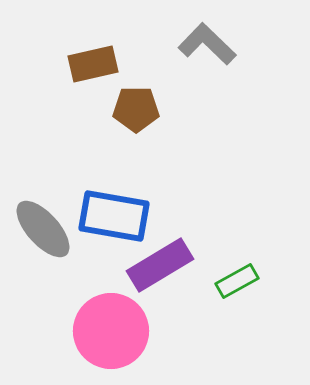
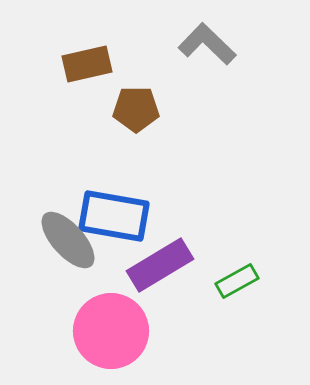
brown rectangle: moved 6 px left
gray ellipse: moved 25 px right, 11 px down
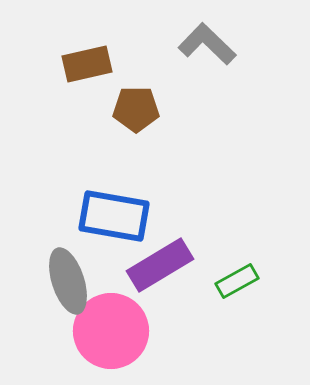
gray ellipse: moved 41 px down; rotated 24 degrees clockwise
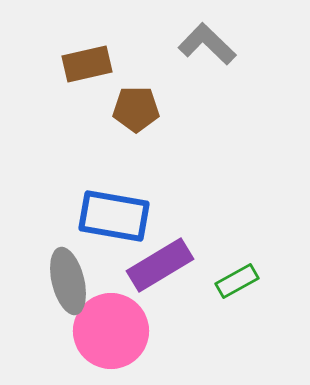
gray ellipse: rotated 4 degrees clockwise
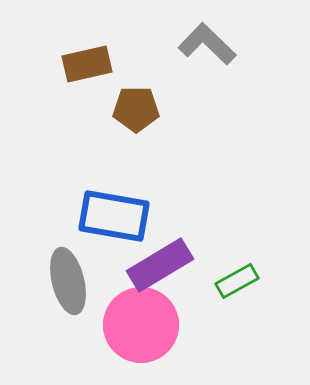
pink circle: moved 30 px right, 6 px up
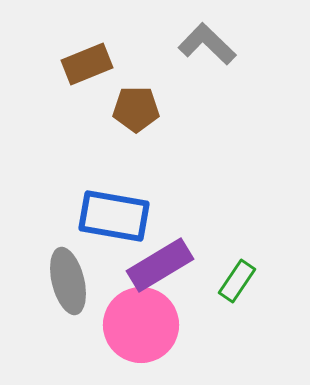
brown rectangle: rotated 9 degrees counterclockwise
green rectangle: rotated 27 degrees counterclockwise
